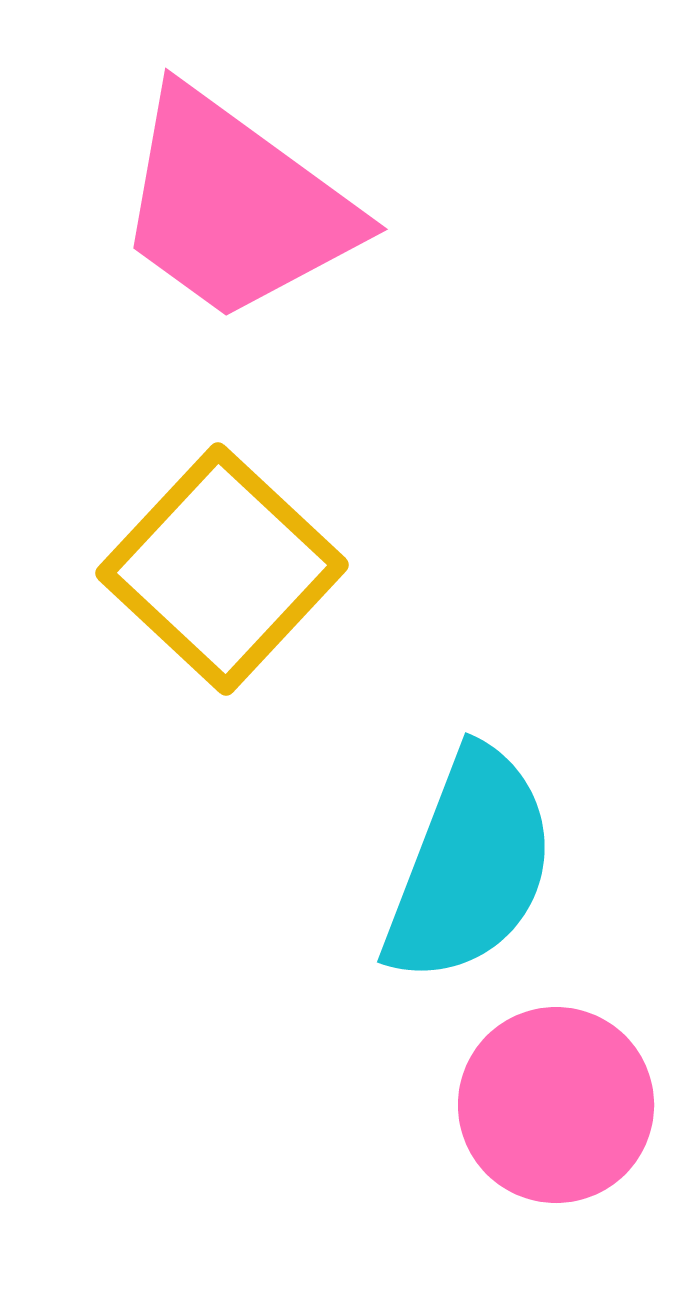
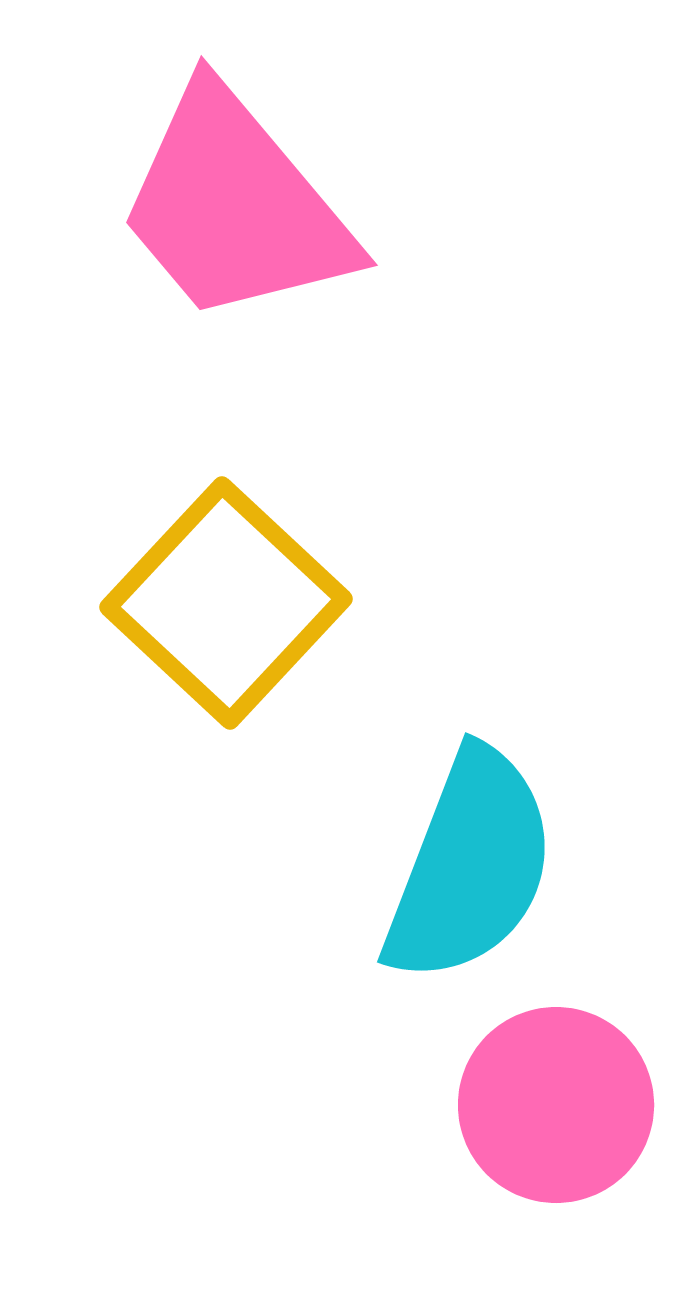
pink trapezoid: rotated 14 degrees clockwise
yellow square: moved 4 px right, 34 px down
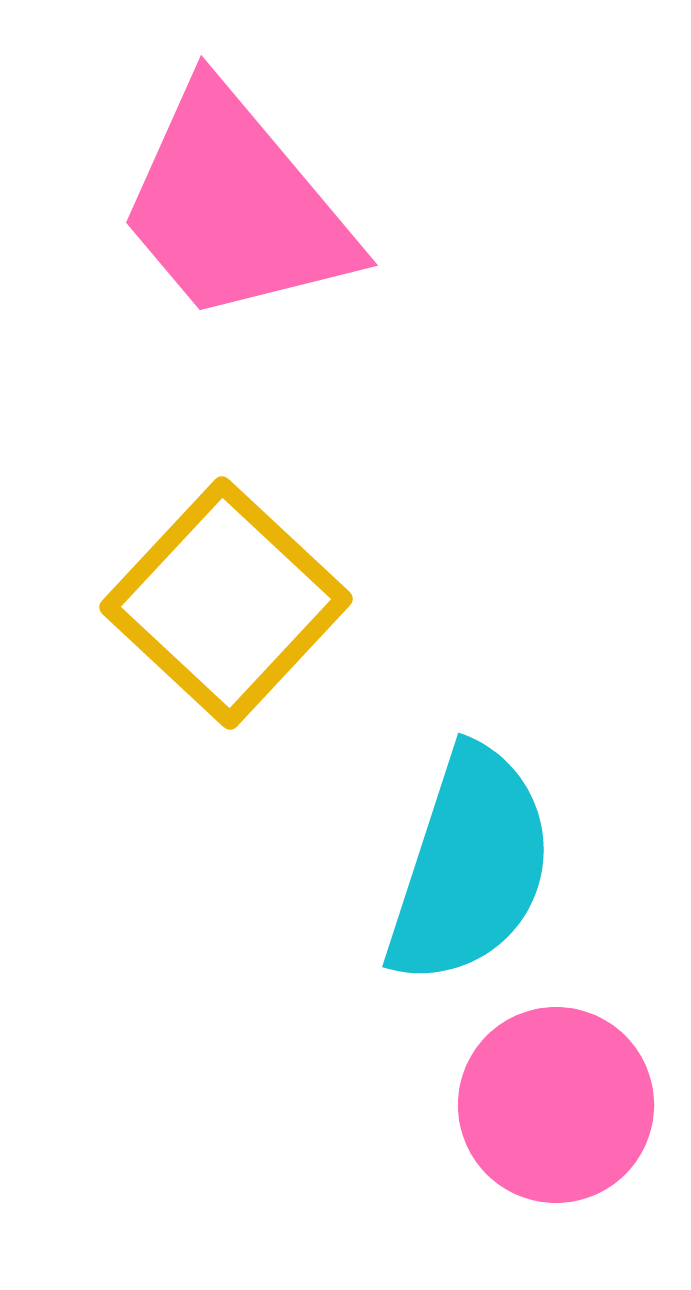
cyan semicircle: rotated 3 degrees counterclockwise
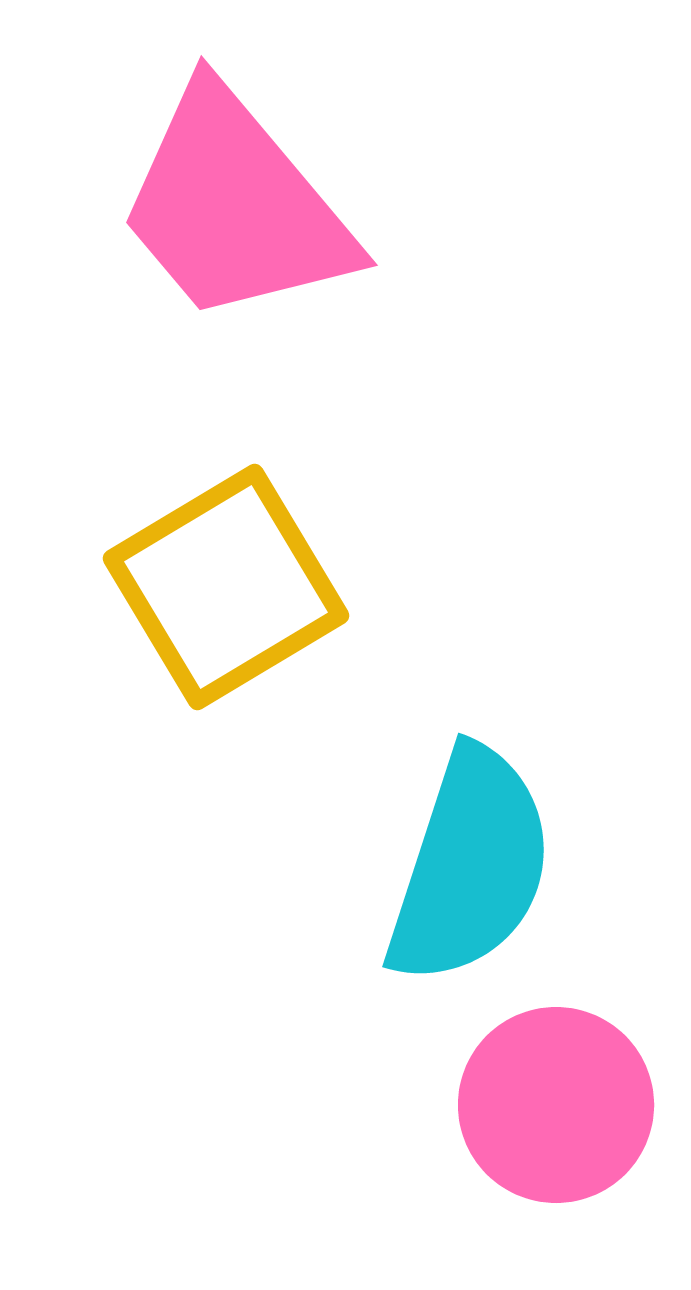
yellow square: moved 16 px up; rotated 16 degrees clockwise
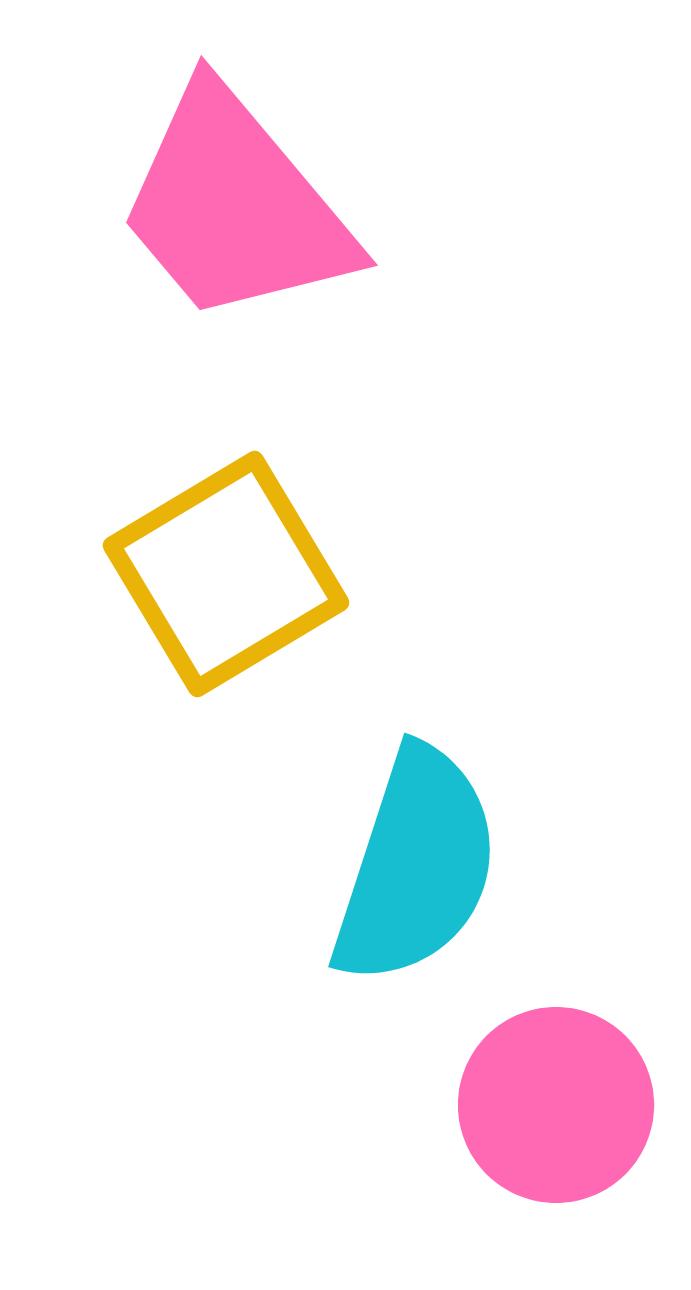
yellow square: moved 13 px up
cyan semicircle: moved 54 px left
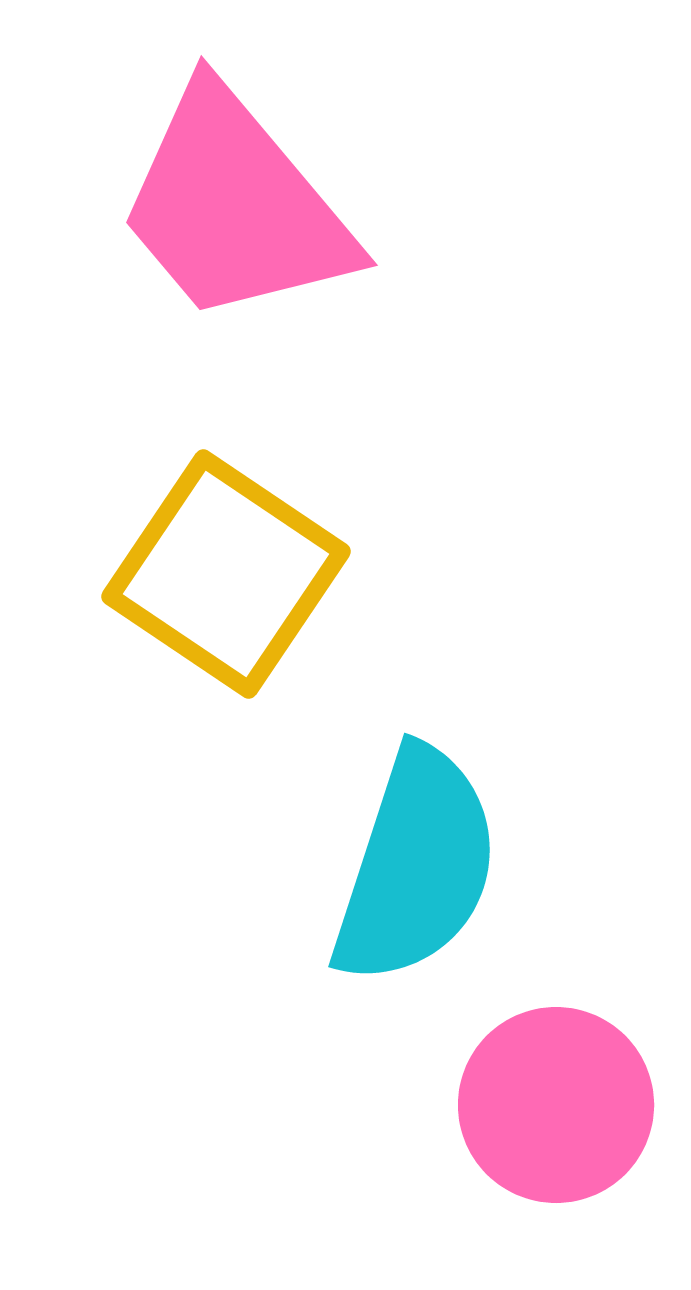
yellow square: rotated 25 degrees counterclockwise
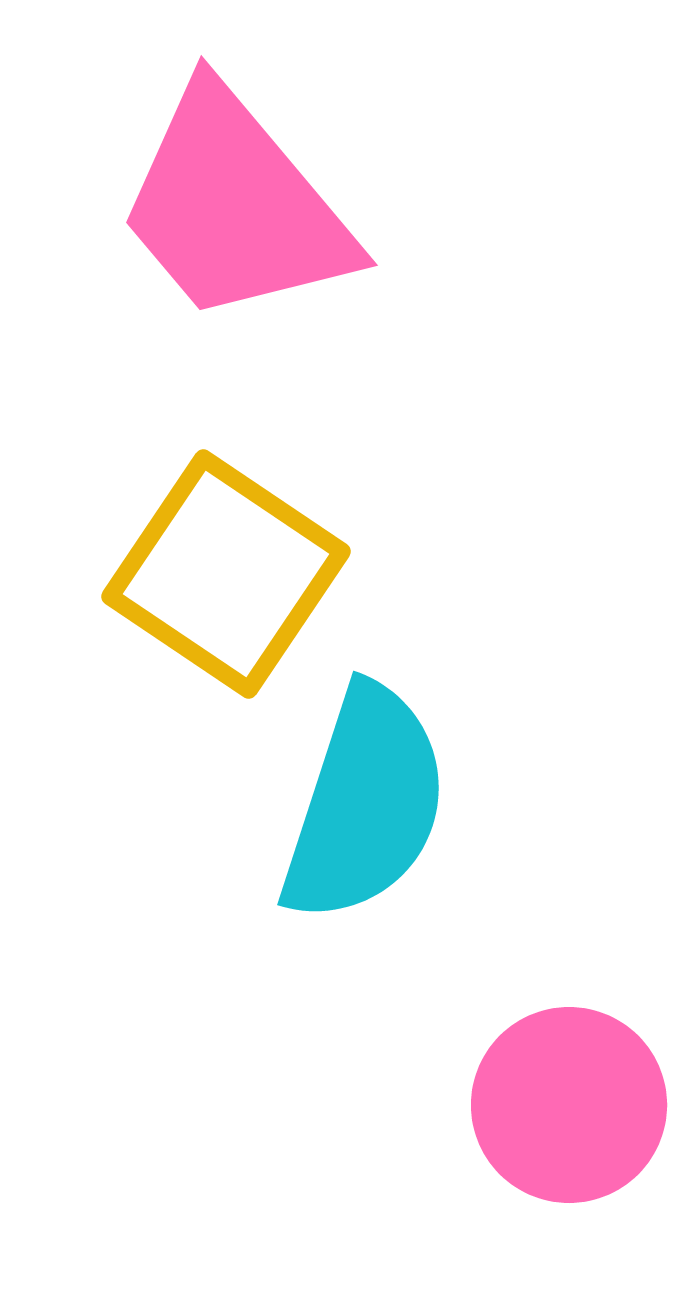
cyan semicircle: moved 51 px left, 62 px up
pink circle: moved 13 px right
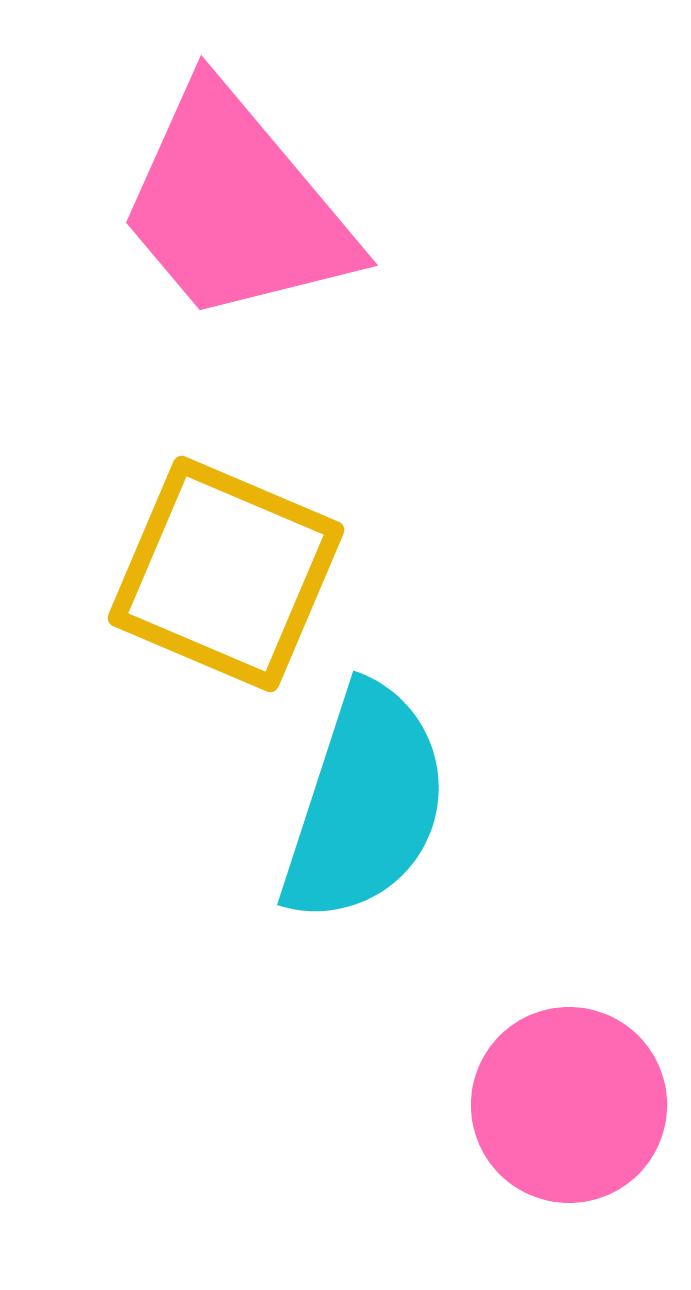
yellow square: rotated 11 degrees counterclockwise
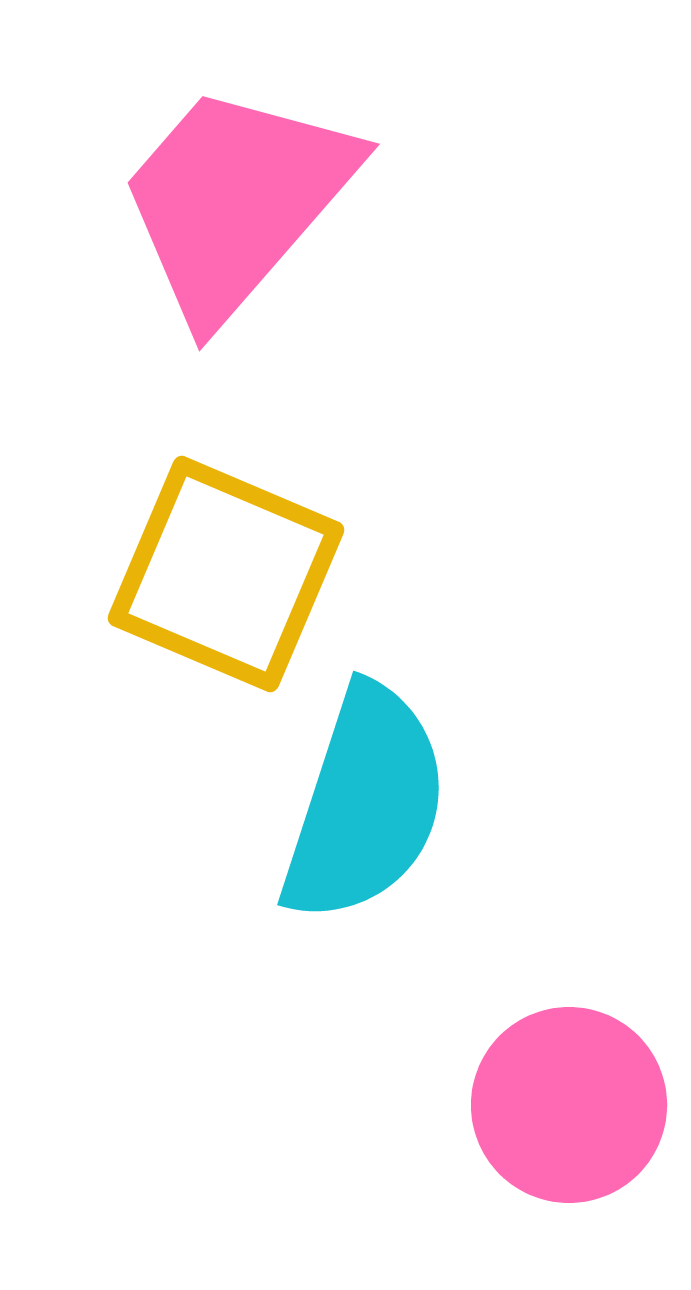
pink trapezoid: moved 1 px right, 5 px up; rotated 81 degrees clockwise
